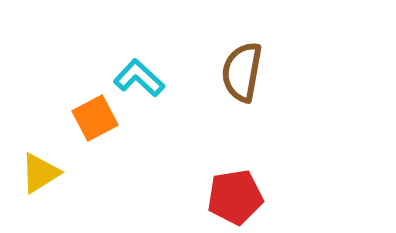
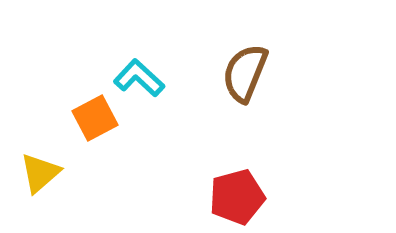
brown semicircle: moved 3 px right, 1 px down; rotated 12 degrees clockwise
yellow triangle: rotated 9 degrees counterclockwise
red pentagon: moved 2 px right; rotated 6 degrees counterclockwise
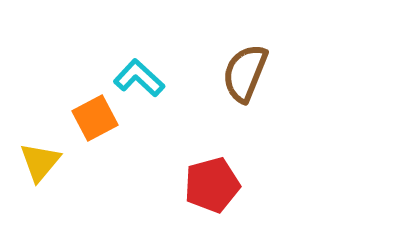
yellow triangle: moved 11 px up; rotated 9 degrees counterclockwise
red pentagon: moved 25 px left, 12 px up
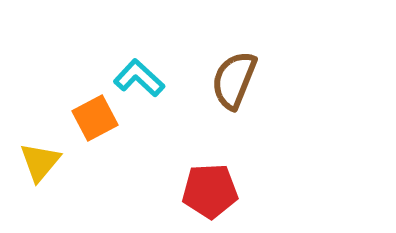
brown semicircle: moved 11 px left, 7 px down
red pentagon: moved 2 px left, 6 px down; rotated 12 degrees clockwise
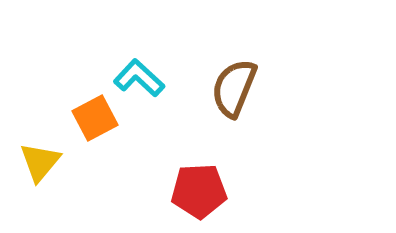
brown semicircle: moved 8 px down
red pentagon: moved 11 px left
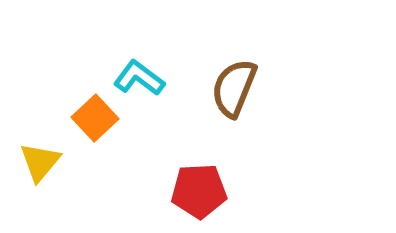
cyan L-shape: rotated 6 degrees counterclockwise
orange square: rotated 15 degrees counterclockwise
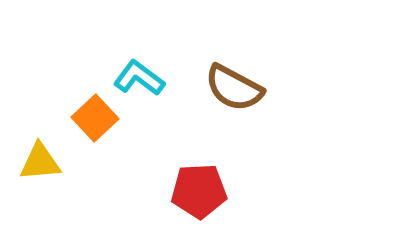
brown semicircle: rotated 84 degrees counterclockwise
yellow triangle: rotated 45 degrees clockwise
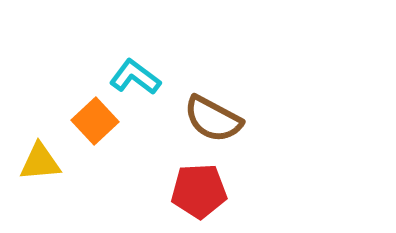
cyan L-shape: moved 4 px left, 1 px up
brown semicircle: moved 21 px left, 31 px down
orange square: moved 3 px down
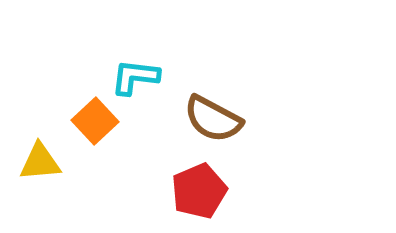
cyan L-shape: rotated 30 degrees counterclockwise
red pentagon: rotated 20 degrees counterclockwise
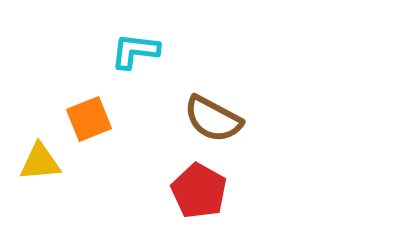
cyan L-shape: moved 26 px up
orange square: moved 6 px left, 2 px up; rotated 21 degrees clockwise
red pentagon: rotated 20 degrees counterclockwise
